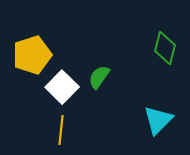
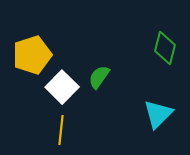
cyan triangle: moved 6 px up
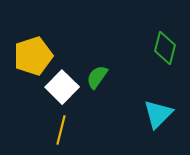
yellow pentagon: moved 1 px right, 1 px down
green semicircle: moved 2 px left
yellow line: rotated 8 degrees clockwise
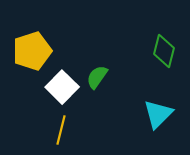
green diamond: moved 1 px left, 3 px down
yellow pentagon: moved 1 px left, 5 px up
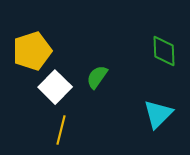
green diamond: rotated 16 degrees counterclockwise
white square: moved 7 px left
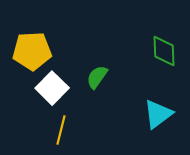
yellow pentagon: rotated 15 degrees clockwise
white square: moved 3 px left, 1 px down
cyan triangle: rotated 8 degrees clockwise
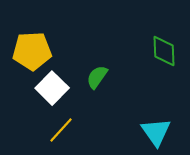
cyan triangle: moved 2 px left, 18 px down; rotated 28 degrees counterclockwise
yellow line: rotated 28 degrees clockwise
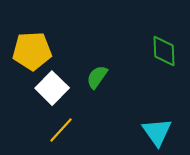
cyan triangle: moved 1 px right
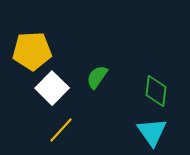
green diamond: moved 8 px left, 40 px down; rotated 8 degrees clockwise
cyan triangle: moved 5 px left
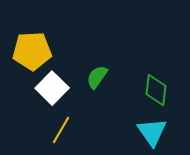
green diamond: moved 1 px up
yellow line: rotated 12 degrees counterclockwise
